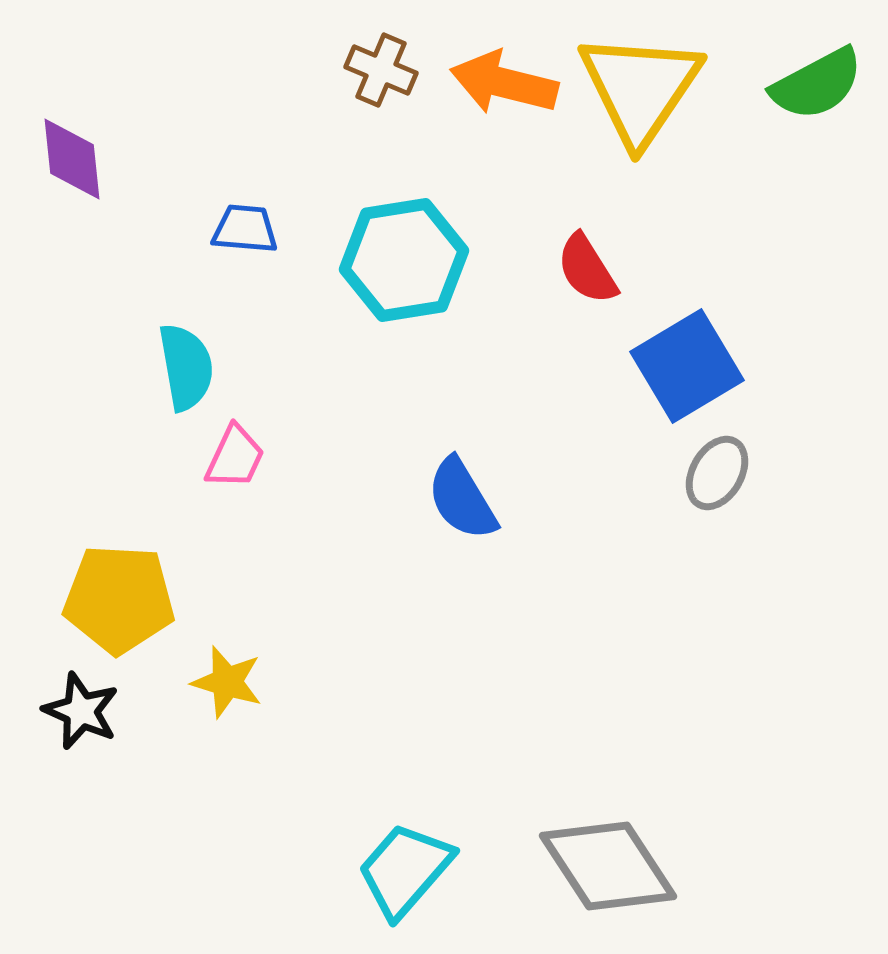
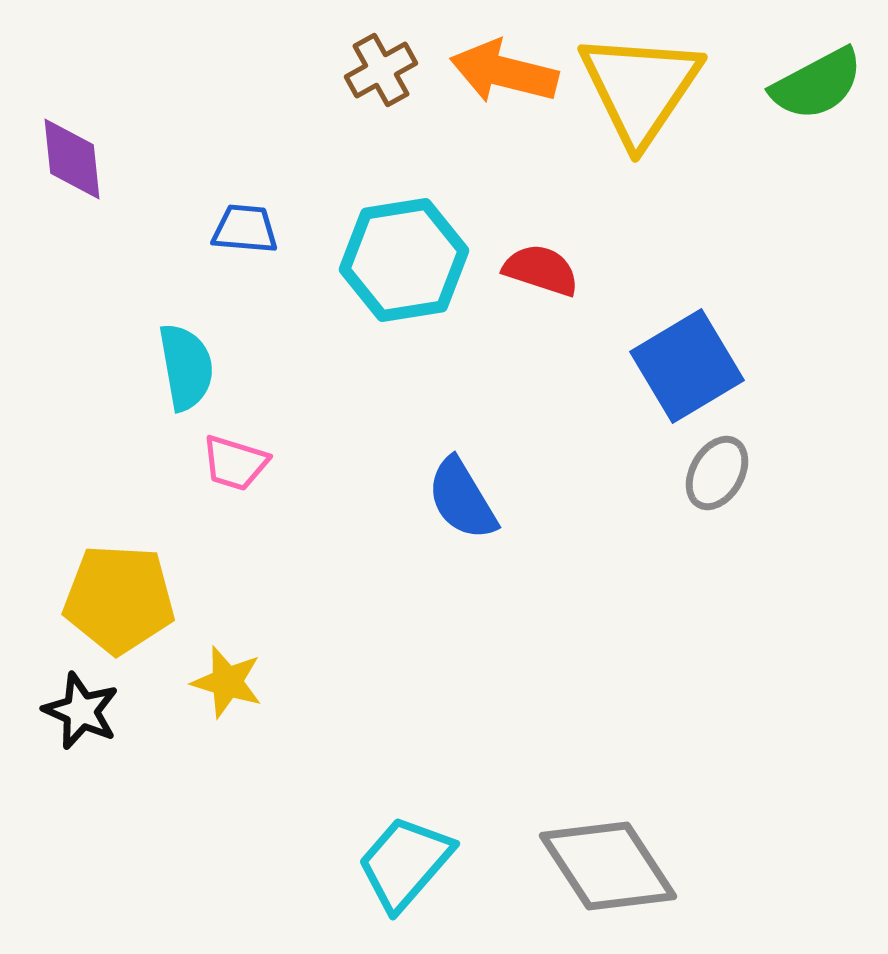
brown cross: rotated 38 degrees clockwise
orange arrow: moved 11 px up
red semicircle: moved 46 px left, 1 px down; rotated 140 degrees clockwise
pink trapezoid: moved 6 px down; rotated 82 degrees clockwise
cyan trapezoid: moved 7 px up
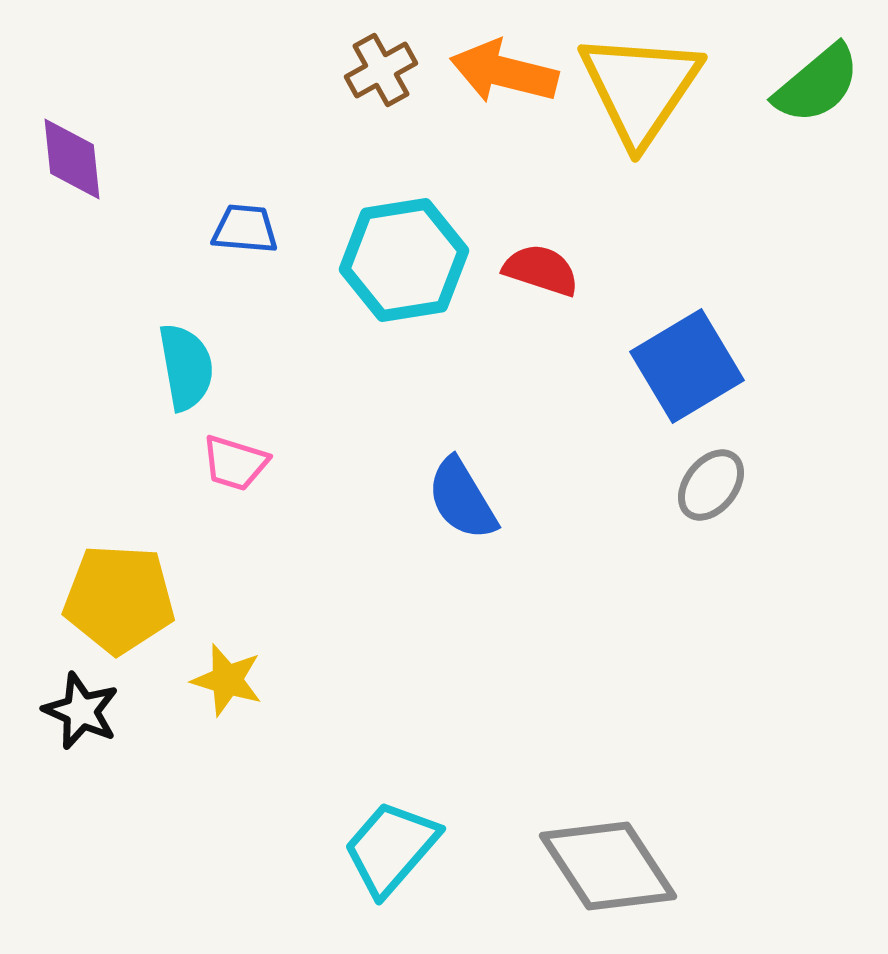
green semicircle: rotated 12 degrees counterclockwise
gray ellipse: moved 6 px left, 12 px down; rotated 8 degrees clockwise
yellow star: moved 2 px up
cyan trapezoid: moved 14 px left, 15 px up
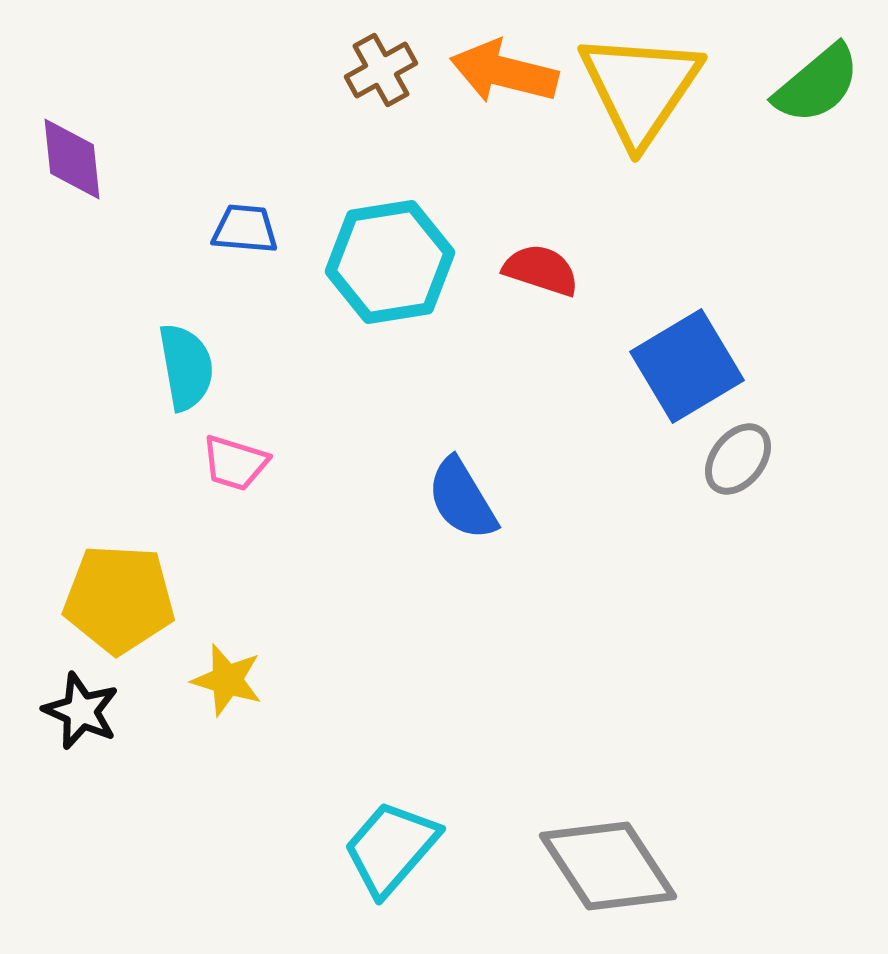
cyan hexagon: moved 14 px left, 2 px down
gray ellipse: moved 27 px right, 26 px up
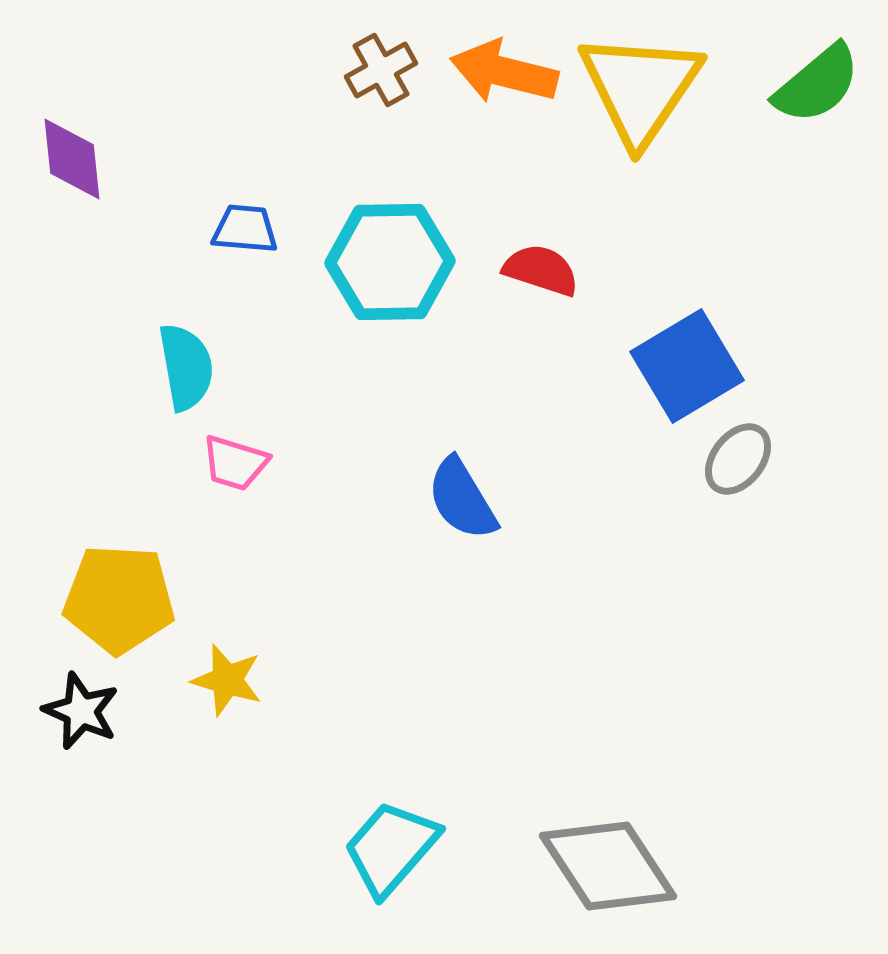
cyan hexagon: rotated 8 degrees clockwise
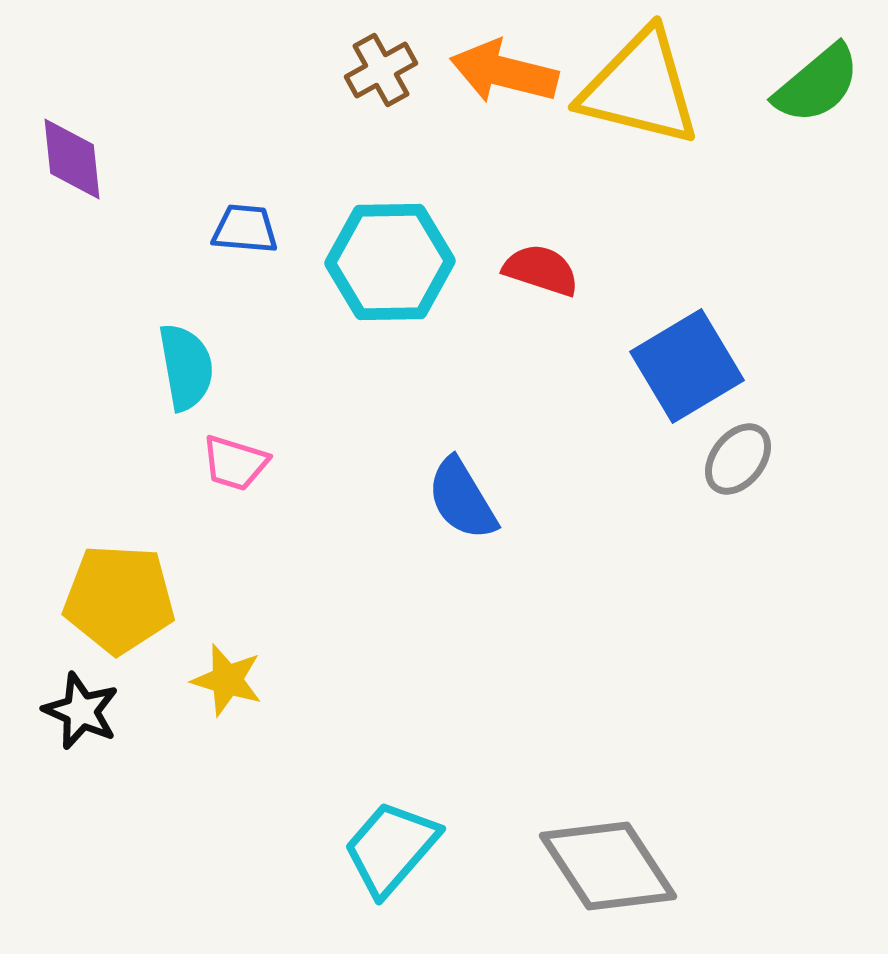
yellow triangle: rotated 50 degrees counterclockwise
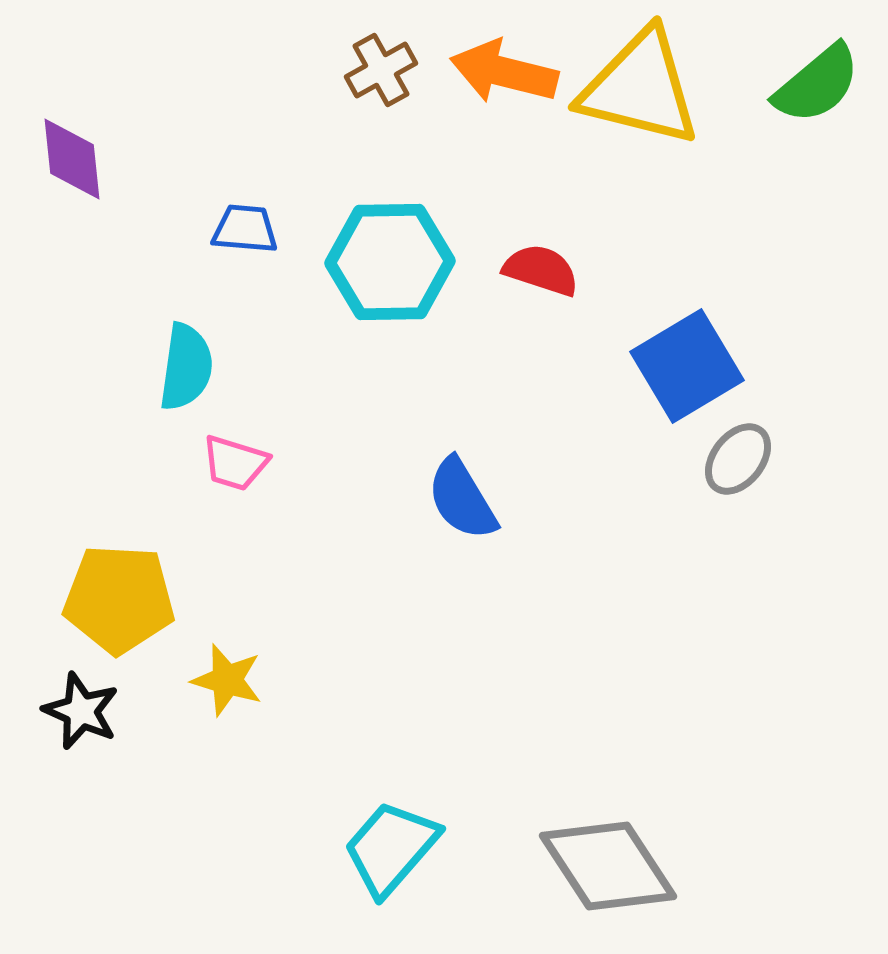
cyan semicircle: rotated 18 degrees clockwise
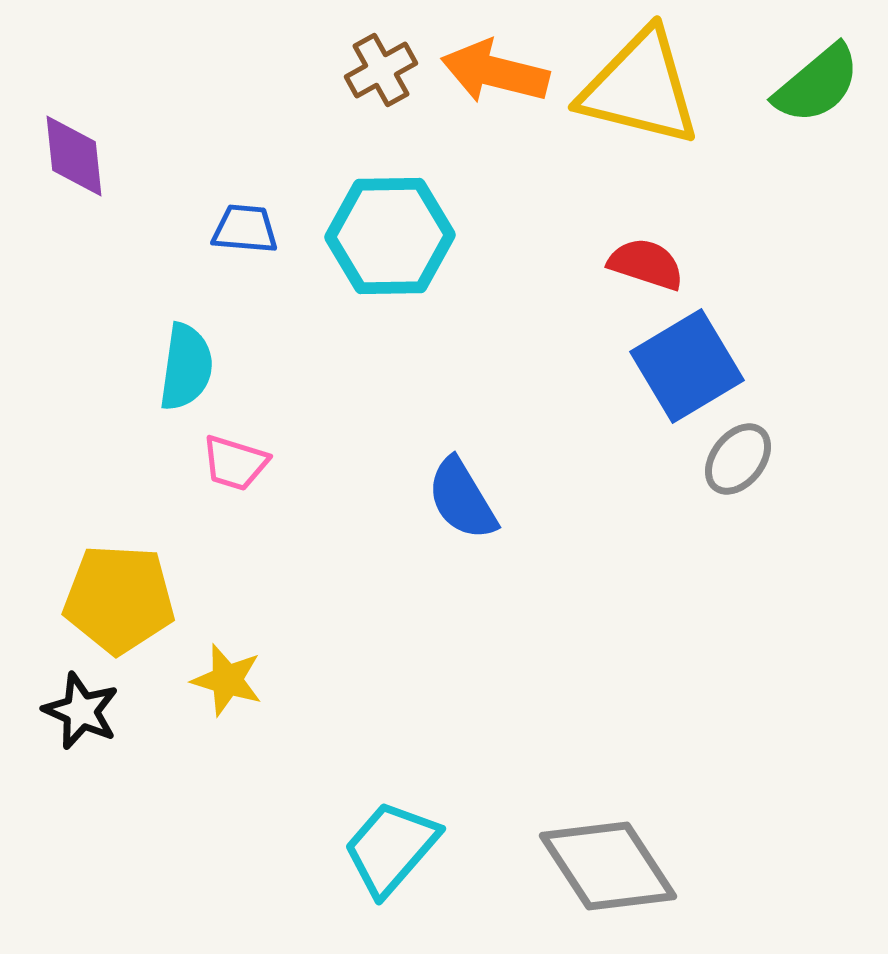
orange arrow: moved 9 px left
purple diamond: moved 2 px right, 3 px up
cyan hexagon: moved 26 px up
red semicircle: moved 105 px right, 6 px up
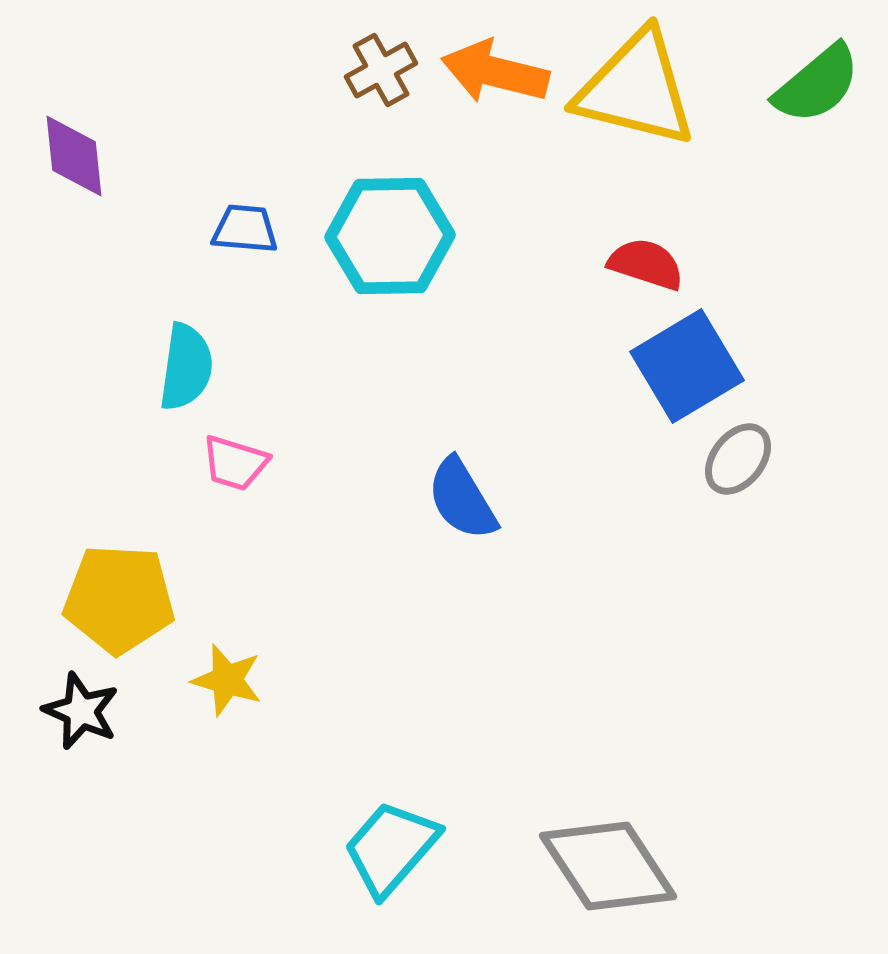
yellow triangle: moved 4 px left, 1 px down
